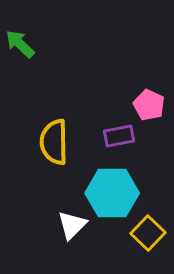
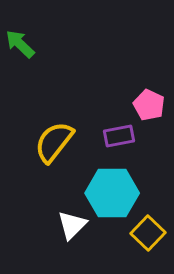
yellow semicircle: rotated 39 degrees clockwise
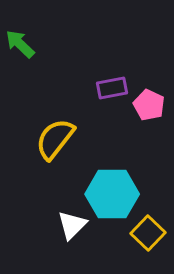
purple rectangle: moved 7 px left, 48 px up
yellow semicircle: moved 1 px right, 3 px up
cyan hexagon: moved 1 px down
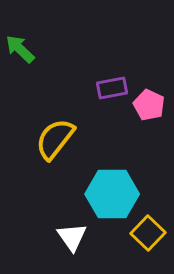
green arrow: moved 5 px down
white triangle: moved 12 px down; rotated 20 degrees counterclockwise
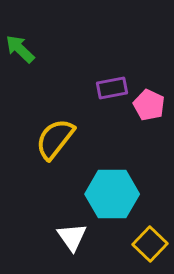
yellow square: moved 2 px right, 11 px down
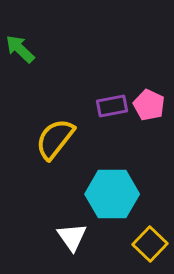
purple rectangle: moved 18 px down
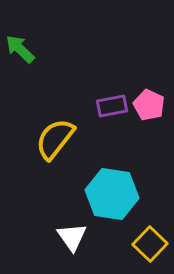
cyan hexagon: rotated 9 degrees clockwise
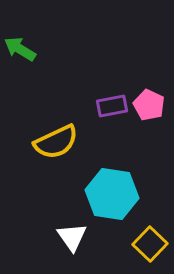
green arrow: rotated 12 degrees counterclockwise
yellow semicircle: moved 1 px right, 3 px down; rotated 153 degrees counterclockwise
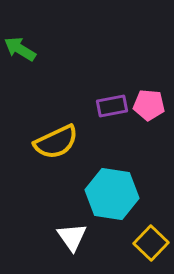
pink pentagon: rotated 20 degrees counterclockwise
yellow square: moved 1 px right, 1 px up
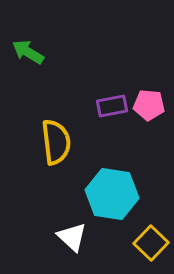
green arrow: moved 8 px right, 3 px down
yellow semicircle: rotated 72 degrees counterclockwise
white triangle: rotated 12 degrees counterclockwise
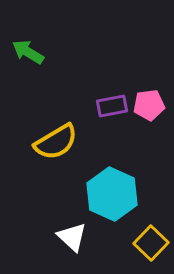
pink pentagon: rotated 12 degrees counterclockwise
yellow semicircle: rotated 66 degrees clockwise
cyan hexagon: rotated 15 degrees clockwise
